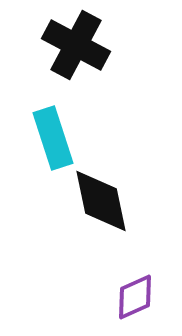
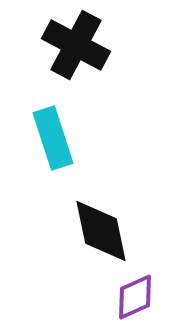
black diamond: moved 30 px down
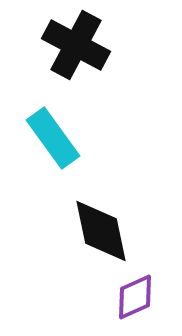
cyan rectangle: rotated 18 degrees counterclockwise
